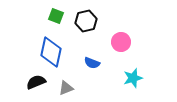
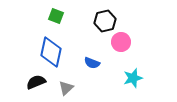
black hexagon: moved 19 px right
gray triangle: rotated 21 degrees counterclockwise
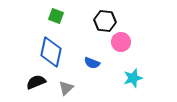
black hexagon: rotated 20 degrees clockwise
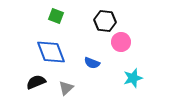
blue diamond: rotated 32 degrees counterclockwise
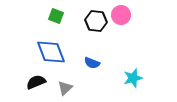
black hexagon: moved 9 px left
pink circle: moved 27 px up
gray triangle: moved 1 px left
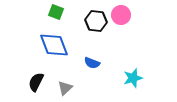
green square: moved 4 px up
blue diamond: moved 3 px right, 7 px up
black semicircle: rotated 42 degrees counterclockwise
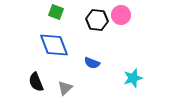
black hexagon: moved 1 px right, 1 px up
black semicircle: rotated 48 degrees counterclockwise
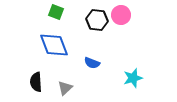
black semicircle: rotated 18 degrees clockwise
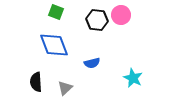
blue semicircle: rotated 35 degrees counterclockwise
cyan star: rotated 30 degrees counterclockwise
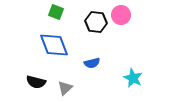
black hexagon: moved 1 px left, 2 px down
black semicircle: rotated 72 degrees counterclockwise
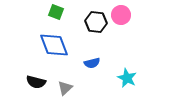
cyan star: moved 6 px left
